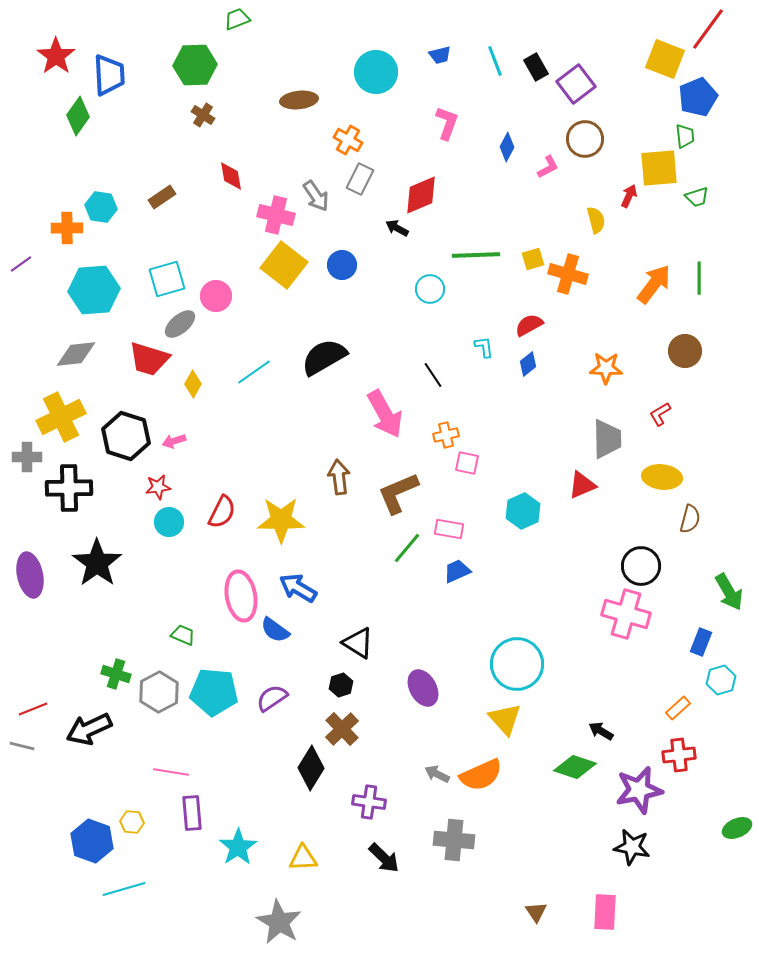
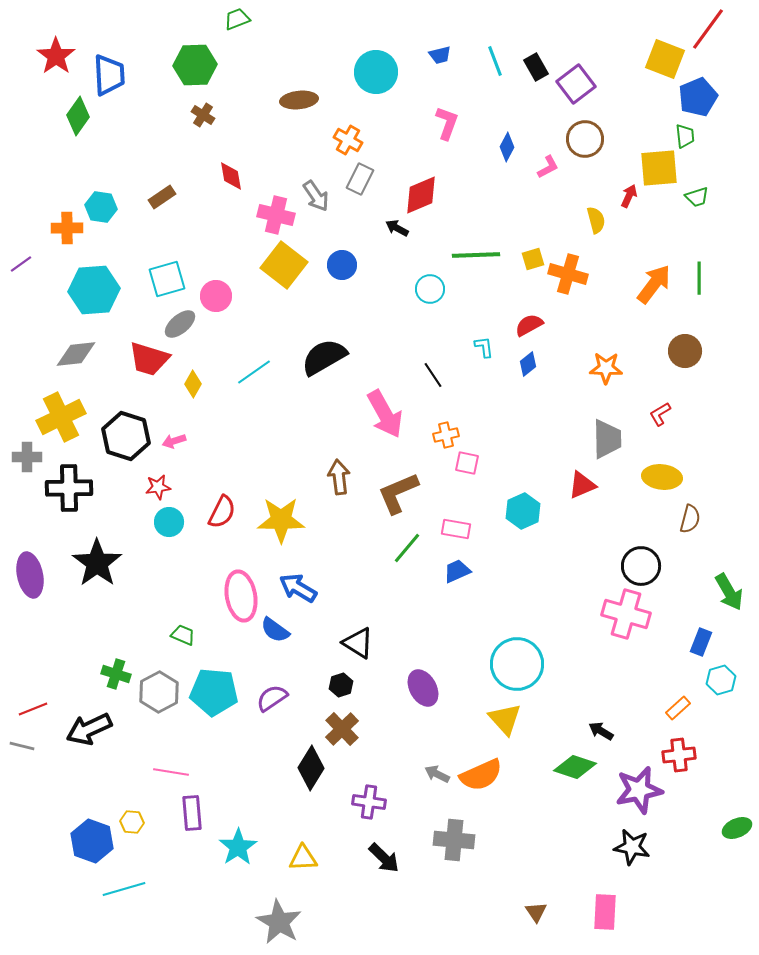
pink rectangle at (449, 529): moved 7 px right
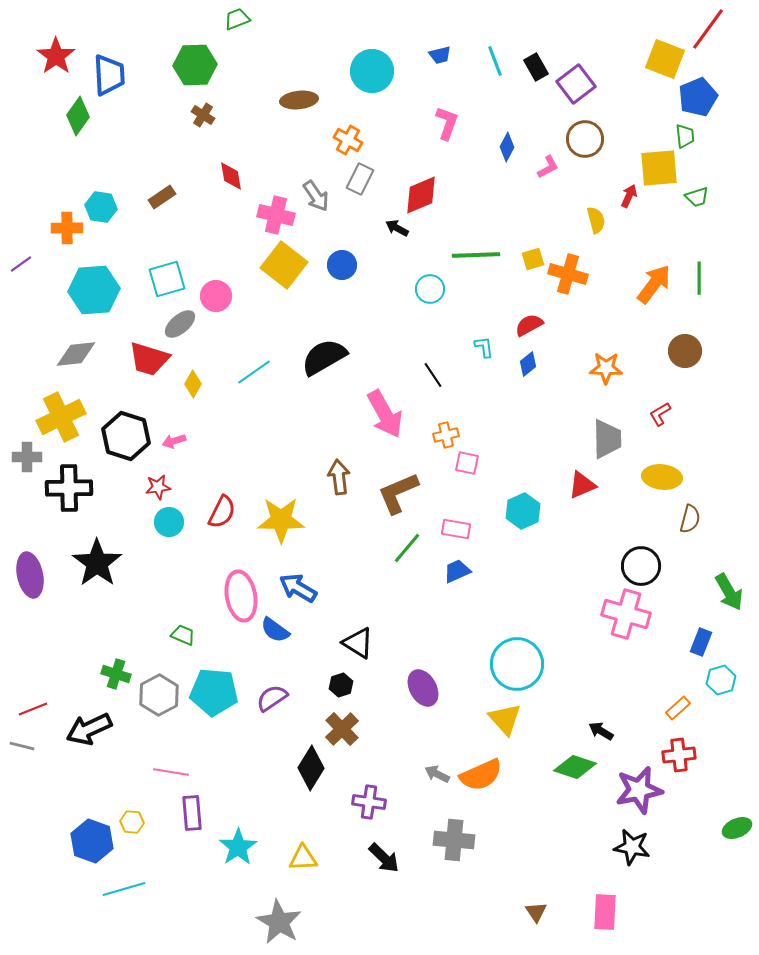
cyan circle at (376, 72): moved 4 px left, 1 px up
gray hexagon at (159, 692): moved 3 px down
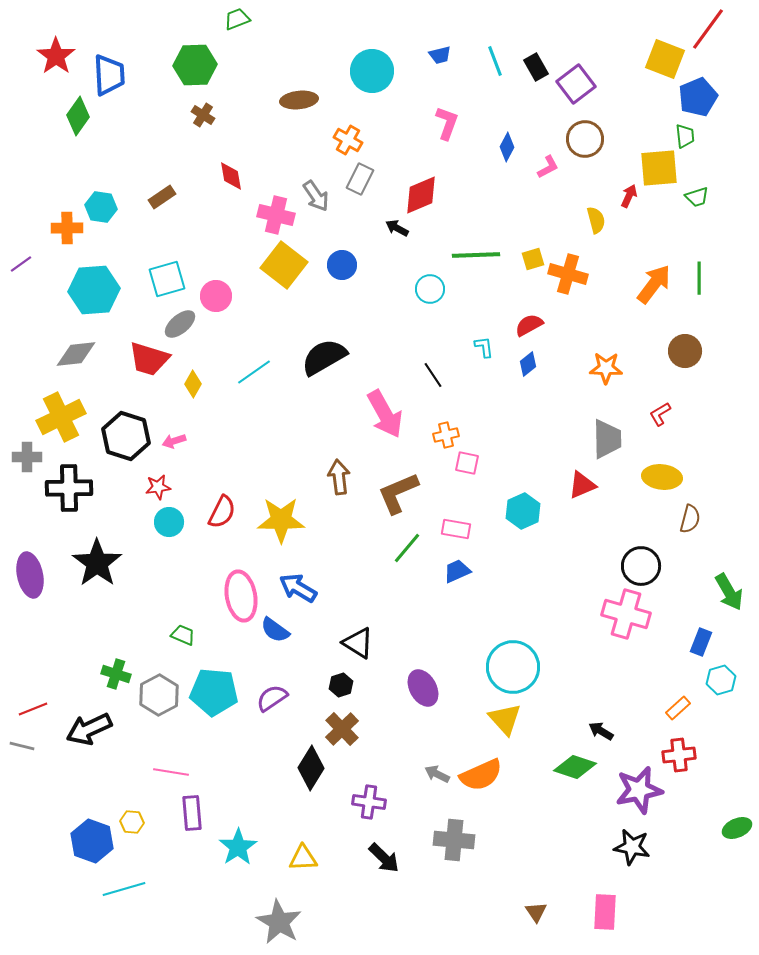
cyan circle at (517, 664): moved 4 px left, 3 px down
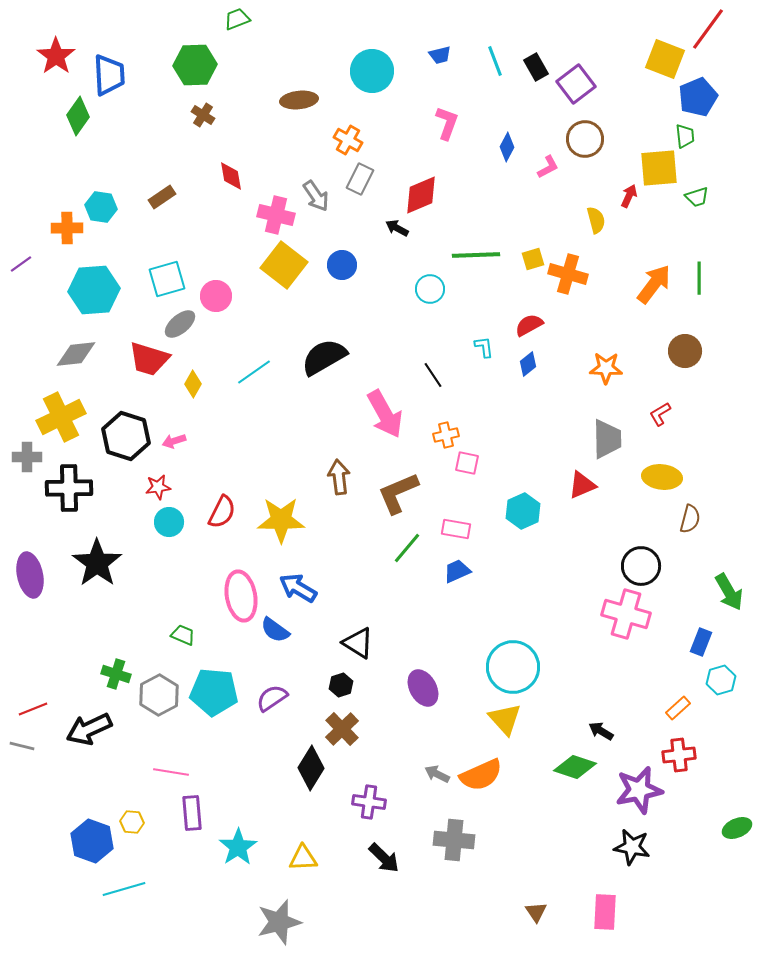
gray star at (279, 922): rotated 27 degrees clockwise
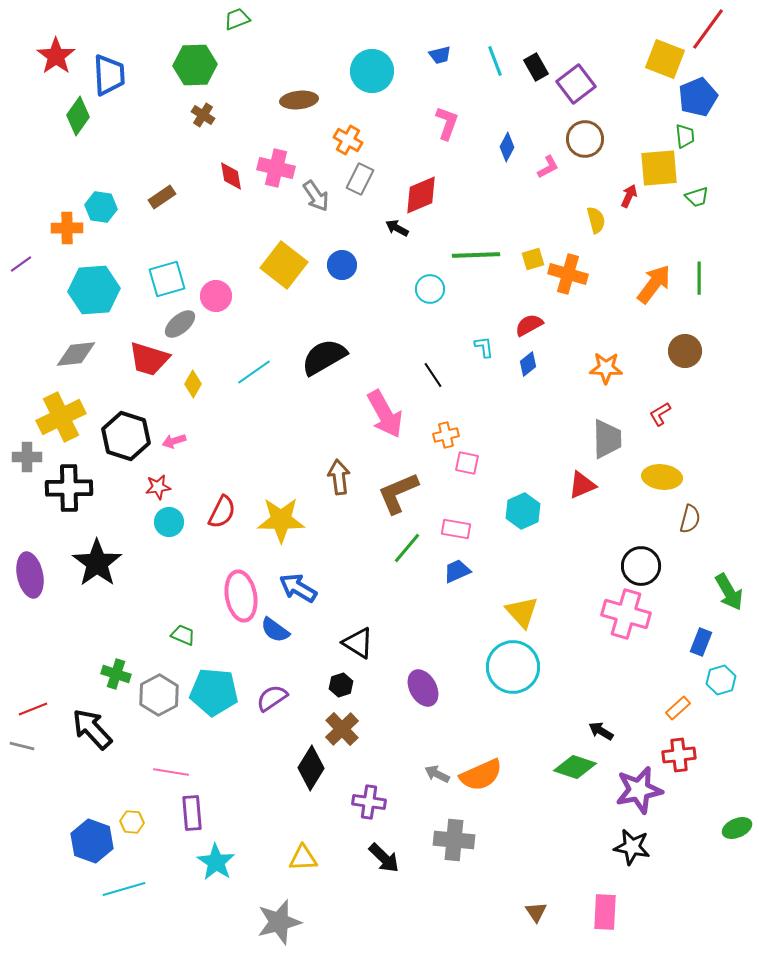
pink cross at (276, 215): moved 47 px up
yellow triangle at (505, 719): moved 17 px right, 107 px up
black arrow at (89, 729): moved 3 px right; rotated 72 degrees clockwise
cyan star at (238, 847): moved 22 px left, 15 px down; rotated 6 degrees counterclockwise
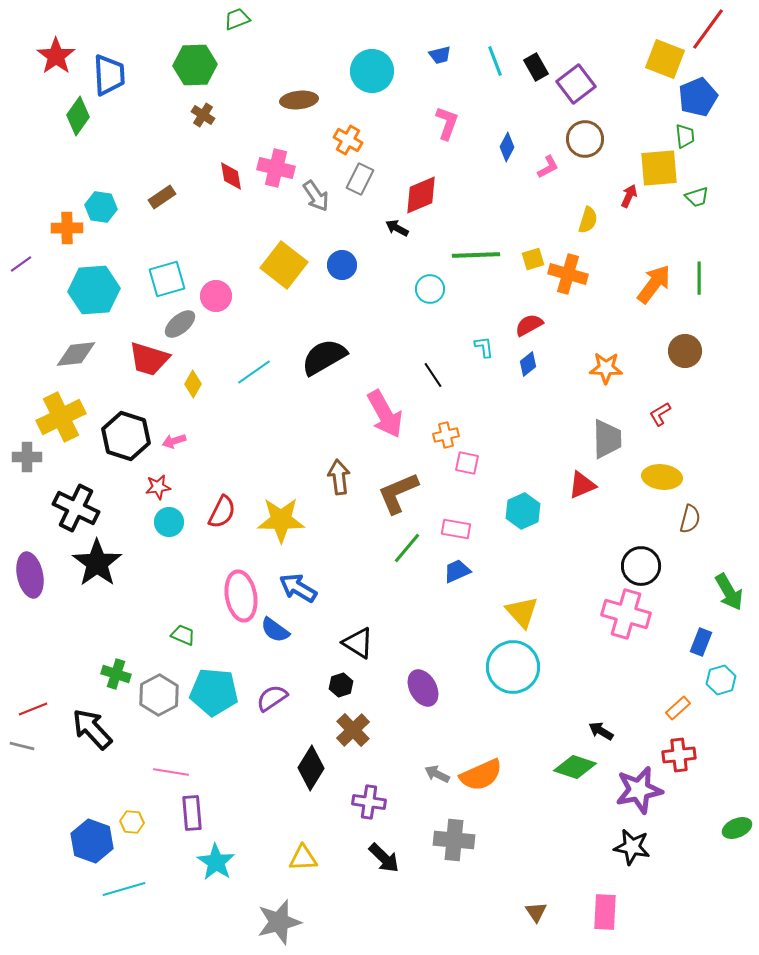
yellow semicircle at (596, 220): moved 8 px left; rotated 32 degrees clockwise
black cross at (69, 488): moved 7 px right, 20 px down; rotated 27 degrees clockwise
brown cross at (342, 729): moved 11 px right, 1 px down
